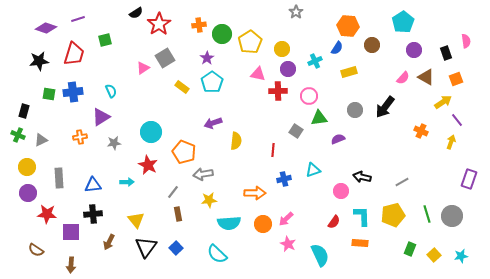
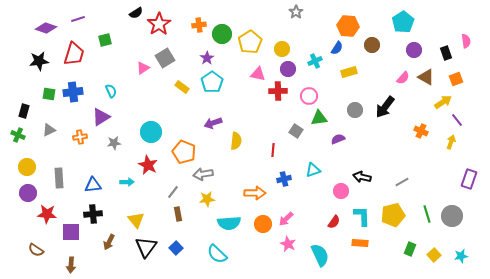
gray triangle at (41, 140): moved 8 px right, 10 px up
yellow star at (209, 200): moved 2 px left, 1 px up
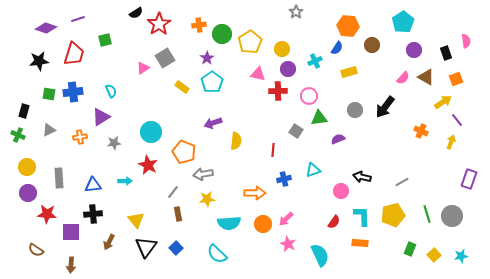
cyan arrow at (127, 182): moved 2 px left, 1 px up
